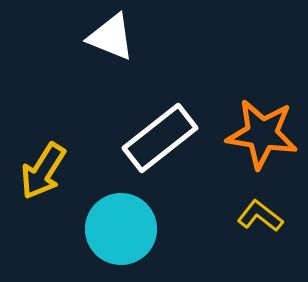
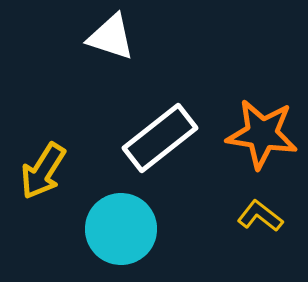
white triangle: rotated 4 degrees counterclockwise
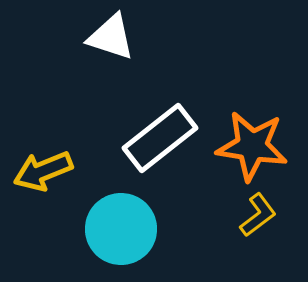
orange star: moved 10 px left, 12 px down
yellow arrow: rotated 36 degrees clockwise
yellow L-shape: moved 2 px left, 1 px up; rotated 105 degrees clockwise
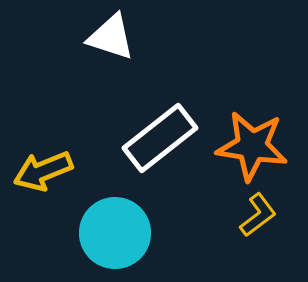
cyan circle: moved 6 px left, 4 px down
